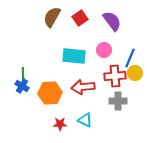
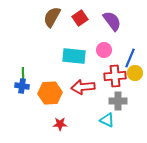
blue cross: rotated 24 degrees counterclockwise
cyan triangle: moved 22 px right
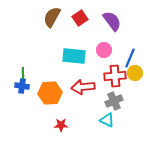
gray cross: moved 4 px left; rotated 24 degrees counterclockwise
red star: moved 1 px right, 1 px down
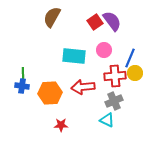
red square: moved 15 px right, 4 px down
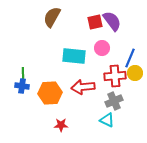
red square: rotated 21 degrees clockwise
pink circle: moved 2 px left, 2 px up
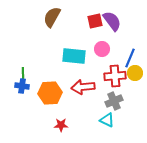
red square: moved 1 px up
pink circle: moved 1 px down
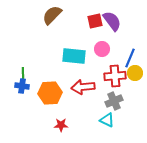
brown semicircle: moved 2 px up; rotated 15 degrees clockwise
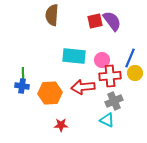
brown semicircle: rotated 40 degrees counterclockwise
pink circle: moved 11 px down
red cross: moved 5 px left
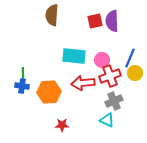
purple semicircle: rotated 145 degrees counterclockwise
red cross: rotated 15 degrees counterclockwise
red arrow: moved 4 px up
orange hexagon: moved 1 px left, 1 px up
red star: moved 1 px right
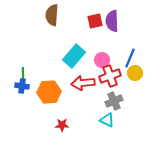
cyan rectangle: rotated 55 degrees counterclockwise
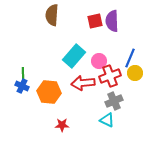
pink circle: moved 3 px left, 1 px down
blue cross: rotated 16 degrees clockwise
orange hexagon: rotated 10 degrees clockwise
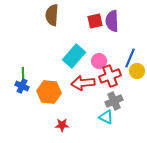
yellow circle: moved 2 px right, 2 px up
cyan triangle: moved 1 px left, 3 px up
